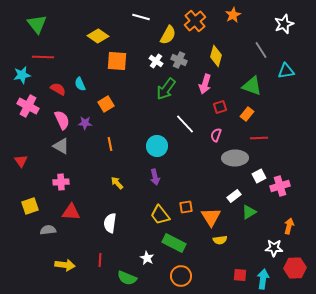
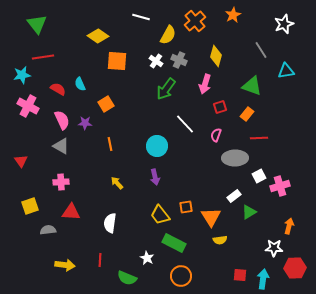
red line at (43, 57): rotated 10 degrees counterclockwise
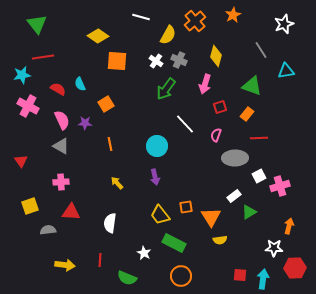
white star at (147, 258): moved 3 px left, 5 px up
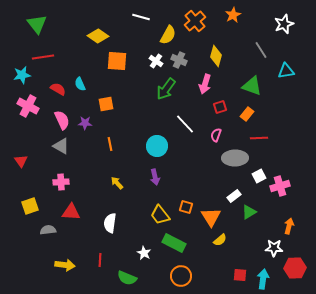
orange square at (106, 104): rotated 21 degrees clockwise
orange square at (186, 207): rotated 24 degrees clockwise
yellow semicircle at (220, 240): rotated 32 degrees counterclockwise
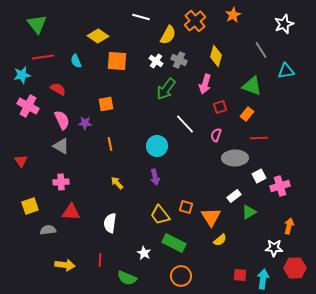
cyan semicircle at (80, 84): moved 4 px left, 23 px up
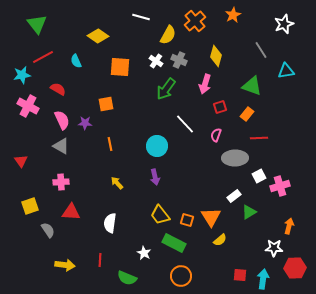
red line at (43, 57): rotated 20 degrees counterclockwise
orange square at (117, 61): moved 3 px right, 6 px down
orange square at (186, 207): moved 1 px right, 13 px down
gray semicircle at (48, 230): rotated 63 degrees clockwise
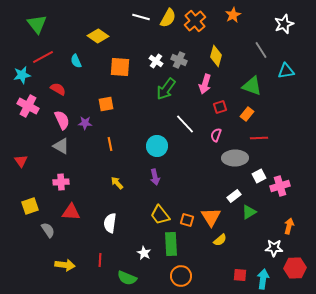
yellow semicircle at (168, 35): moved 17 px up
green rectangle at (174, 243): moved 3 px left, 1 px down; rotated 60 degrees clockwise
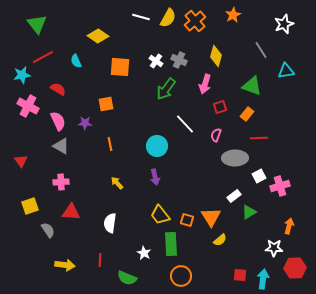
pink semicircle at (62, 120): moved 4 px left, 1 px down
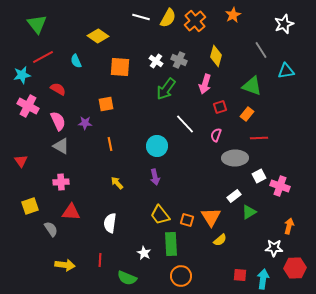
pink cross at (280, 186): rotated 36 degrees clockwise
gray semicircle at (48, 230): moved 3 px right, 1 px up
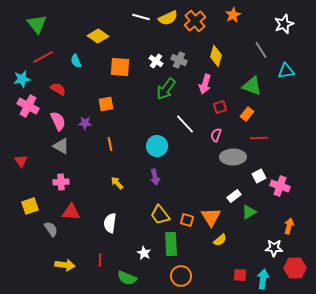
yellow semicircle at (168, 18): rotated 36 degrees clockwise
cyan star at (22, 75): moved 4 px down
gray ellipse at (235, 158): moved 2 px left, 1 px up
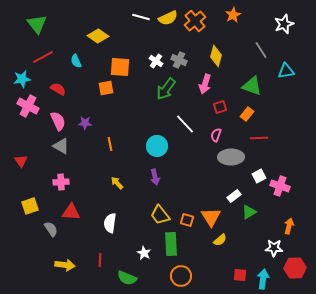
orange square at (106, 104): moved 16 px up
gray ellipse at (233, 157): moved 2 px left
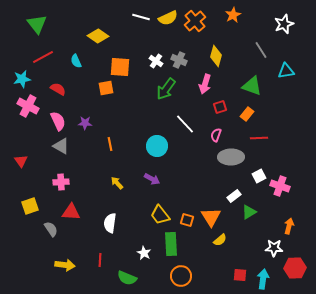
purple arrow at (155, 177): moved 3 px left, 2 px down; rotated 49 degrees counterclockwise
